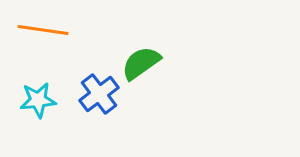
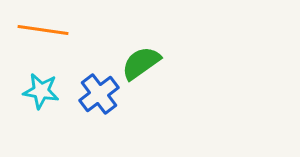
cyan star: moved 3 px right, 9 px up; rotated 15 degrees clockwise
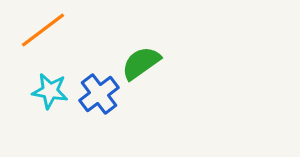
orange line: rotated 45 degrees counterclockwise
cyan star: moved 9 px right
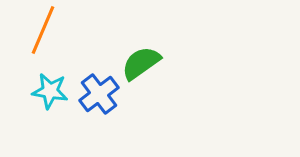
orange line: rotated 30 degrees counterclockwise
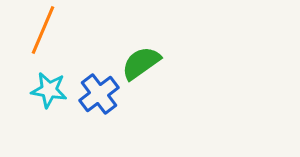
cyan star: moved 1 px left, 1 px up
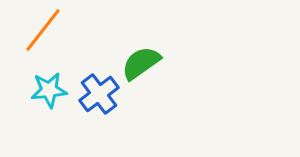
orange line: rotated 15 degrees clockwise
cyan star: rotated 15 degrees counterclockwise
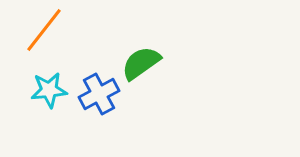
orange line: moved 1 px right
blue cross: rotated 9 degrees clockwise
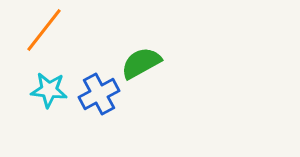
green semicircle: rotated 6 degrees clockwise
cyan star: rotated 12 degrees clockwise
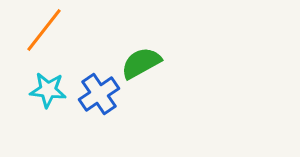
cyan star: moved 1 px left
blue cross: rotated 6 degrees counterclockwise
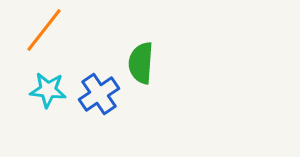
green semicircle: rotated 57 degrees counterclockwise
